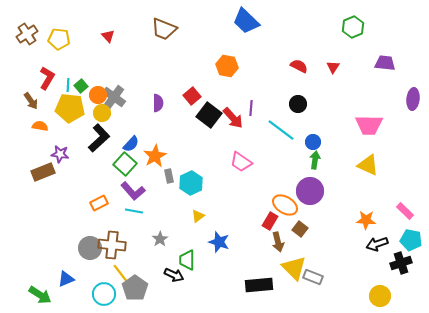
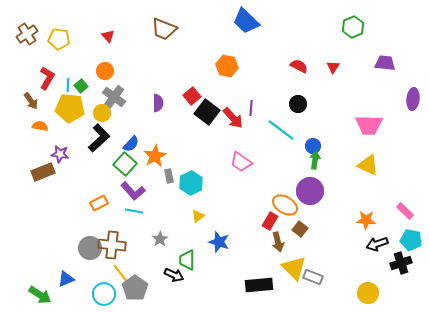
orange circle at (98, 95): moved 7 px right, 24 px up
black square at (209, 115): moved 2 px left, 3 px up
blue circle at (313, 142): moved 4 px down
yellow circle at (380, 296): moved 12 px left, 3 px up
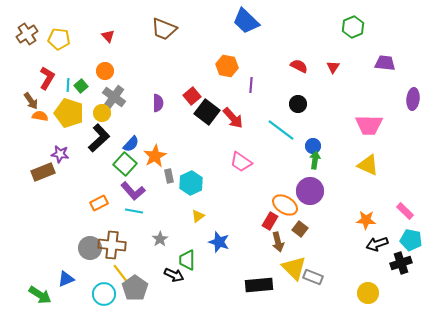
yellow pentagon at (70, 108): moved 1 px left, 5 px down; rotated 12 degrees clockwise
purple line at (251, 108): moved 23 px up
orange semicircle at (40, 126): moved 10 px up
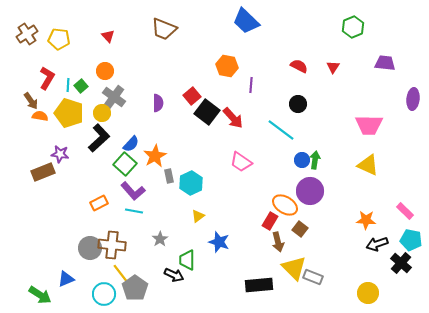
blue circle at (313, 146): moved 11 px left, 14 px down
black cross at (401, 263): rotated 30 degrees counterclockwise
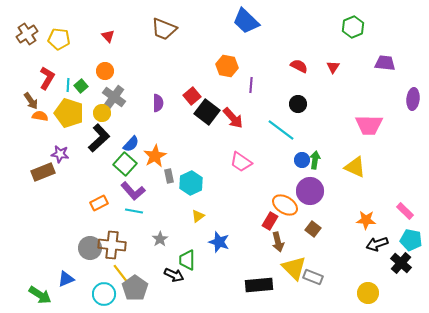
yellow triangle at (368, 165): moved 13 px left, 2 px down
brown square at (300, 229): moved 13 px right
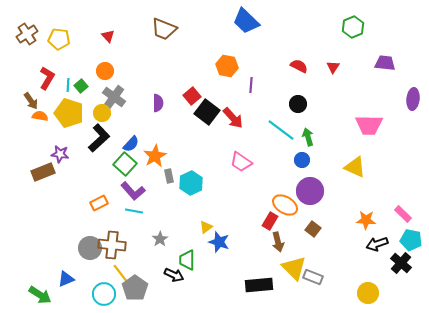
green arrow at (315, 160): moved 7 px left, 23 px up; rotated 24 degrees counterclockwise
pink rectangle at (405, 211): moved 2 px left, 3 px down
yellow triangle at (198, 216): moved 8 px right, 11 px down
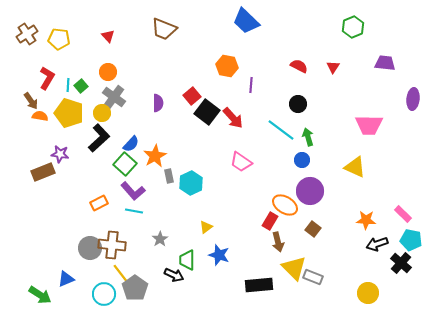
orange circle at (105, 71): moved 3 px right, 1 px down
blue star at (219, 242): moved 13 px down
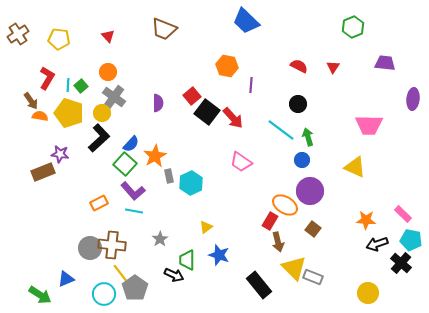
brown cross at (27, 34): moved 9 px left
black rectangle at (259, 285): rotated 56 degrees clockwise
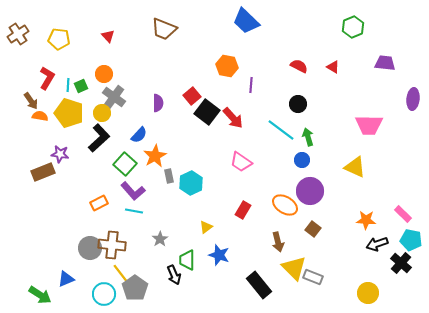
red triangle at (333, 67): rotated 32 degrees counterclockwise
orange circle at (108, 72): moved 4 px left, 2 px down
green square at (81, 86): rotated 16 degrees clockwise
blue semicircle at (131, 144): moved 8 px right, 9 px up
red rectangle at (270, 221): moved 27 px left, 11 px up
black arrow at (174, 275): rotated 42 degrees clockwise
